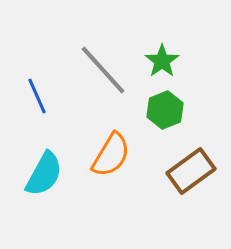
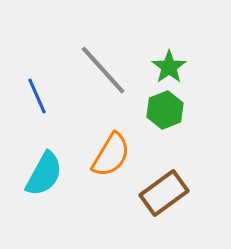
green star: moved 7 px right, 6 px down
brown rectangle: moved 27 px left, 22 px down
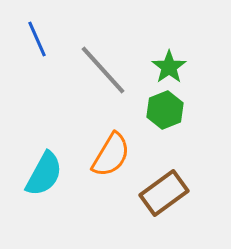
blue line: moved 57 px up
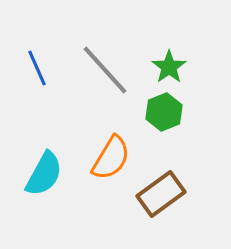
blue line: moved 29 px down
gray line: moved 2 px right
green hexagon: moved 1 px left, 2 px down
orange semicircle: moved 3 px down
brown rectangle: moved 3 px left, 1 px down
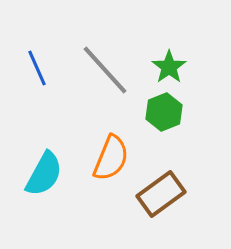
orange semicircle: rotated 9 degrees counterclockwise
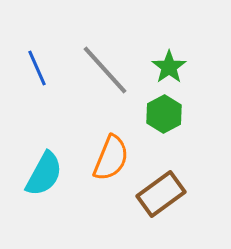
green hexagon: moved 2 px down; rotated 6 degrees counterclockwise
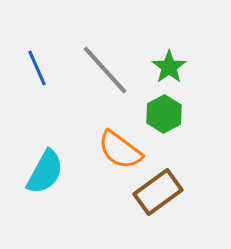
orange semicircle: moved 9 px right, 8 px up; rotated 105 degrees clockwise
cyan semicircle: moved 1 px right, 2 px up
brown rectangle: moved 3 px left, 2 px up
